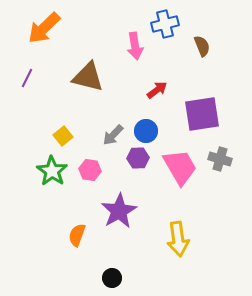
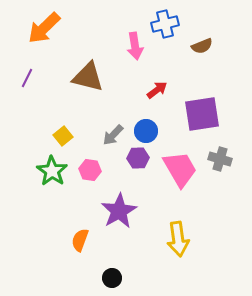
brown semicircle: rotated 90 degrees clockwise
pink trapezoid: moved 2 px down
orange semicircle: moved 3 px right, 5 px down
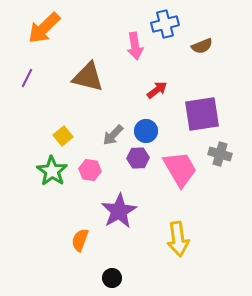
gray cross: moved 5 px up
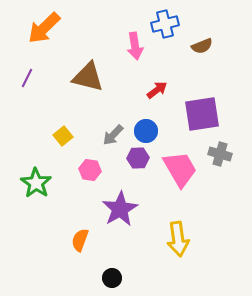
green star: moved 16 px left, 12 px down
purple star: moved 1 px right, 2 px up
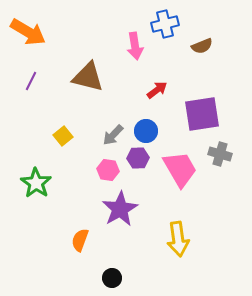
orange arrow: moved 16 px left, 4 px down; rotated 105 degrees counterclockwise
purple line: moved 4 px right, 3 px down
pink hexagon: moved 18 px right
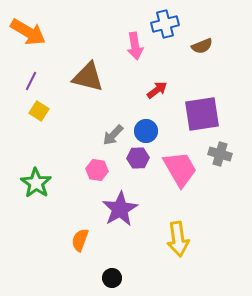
yellow square: moved 24 px left, 25 px up; rotated 18 degrees counterclockwise
pink hexagon: moved 11 px left
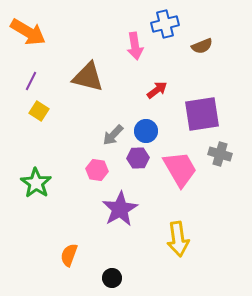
orange semicircle: moved 11 px left, 15 px down
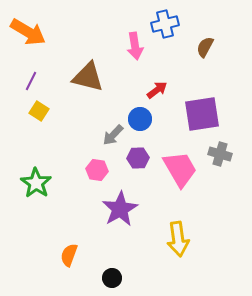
brown semicircle: moved 3 px right, 1 px down; rotated 140 degrees clockwise
blue circle: moved 6 px left, 12 px up
